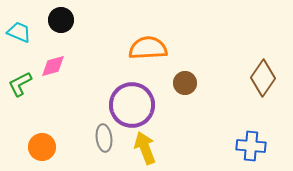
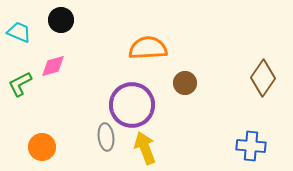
gray ellipse: moved 2 px right, 1 px up
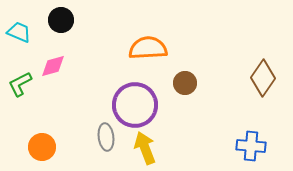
purple circle: moved 3 px right
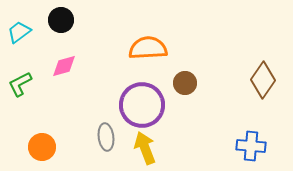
cyan trapezoid: rotated 60 degrees counterclockwise
pink diamond: moved 11 px right
brown diamond: moved 2 px down
purple circle: moved 7 px right
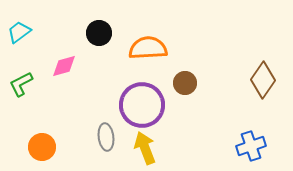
black circle: moved 38 px right, 13 px down
green L-shape: moved 1 px right
blue cross: rotated 24 degrees counterclockwise
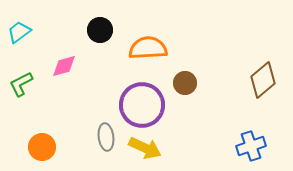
black circle: moved 1 px right, 3 px up
brown diamond: rotated 15 degrees clockwise
yellow arrow: rotated 136 degrees clockwise
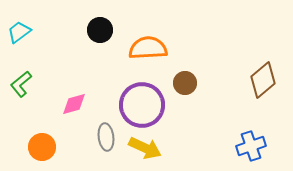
pink diamond: moved 10 px right, 38 px down
green L-shape: rotated 12 degrees counterclockwise
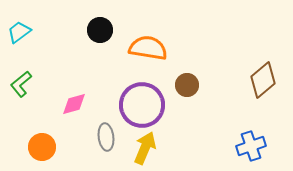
orange semicircle: rotated 12 degrees clockwise
brown circle: moved 2 px right, 2 px down
yellow arrow: rotated 92 degrees counterclockwise
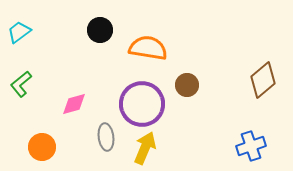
purple circle: moved 1 px up
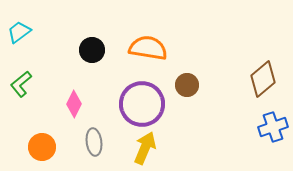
black circle: moved 8 px left, 20 px down
brown diamond: moved 1 px up
pink diamond: rotated 48 degrees counterclockwise
gray ellipse: moved 12 px left, 5 px down
blue cross: moved 22 px right, 19 px up
